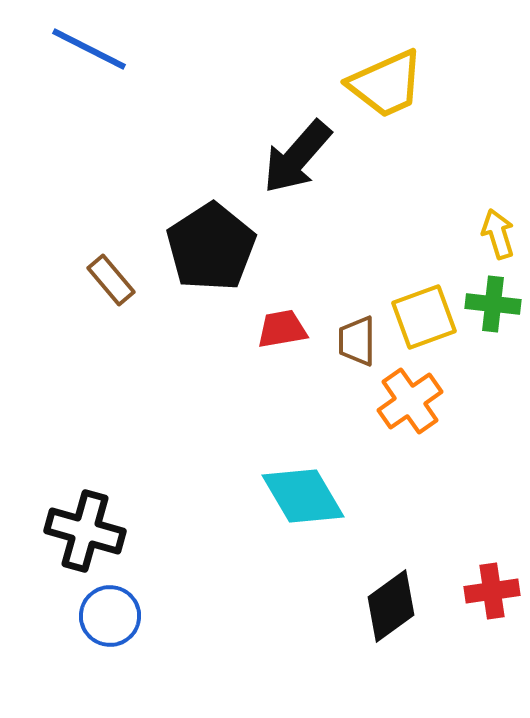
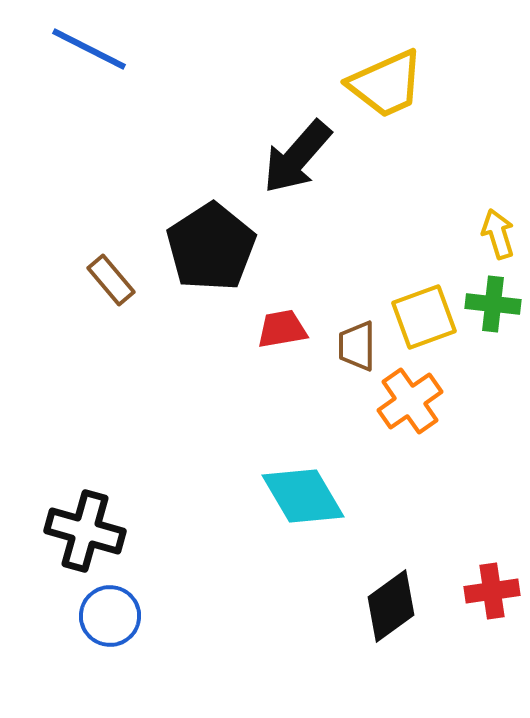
brown trapezoid: moved 5 px down
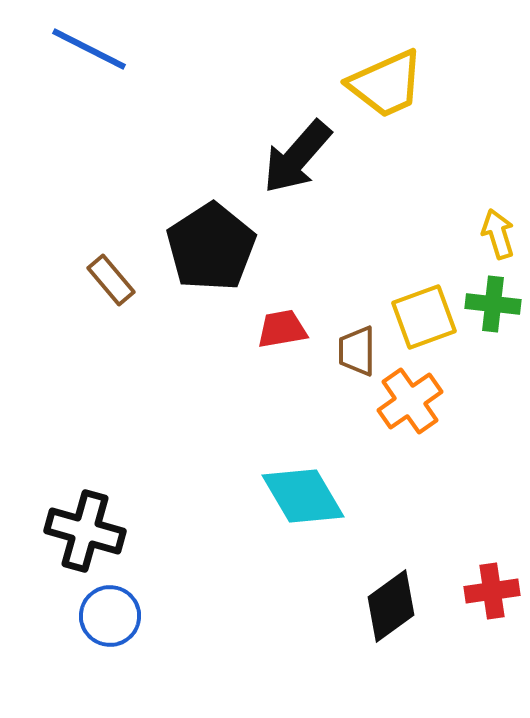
brown trapezoid: moved 5 px down
